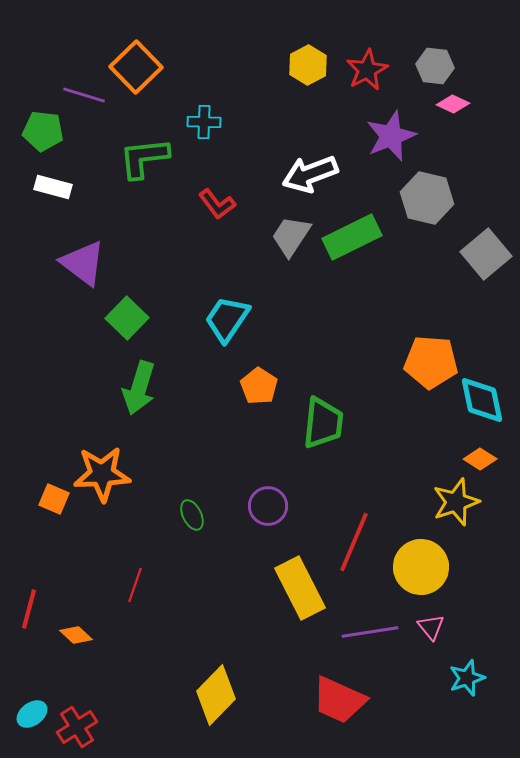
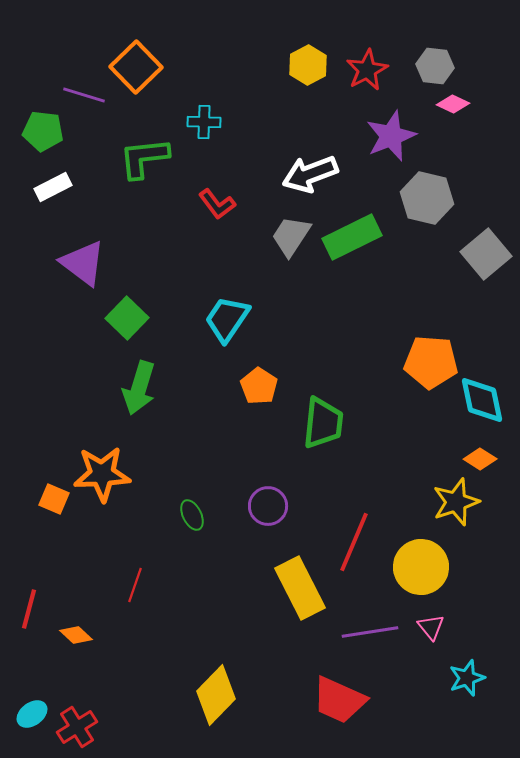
white rectangle at (53, 187): rotated 42 degrees counterclockwise
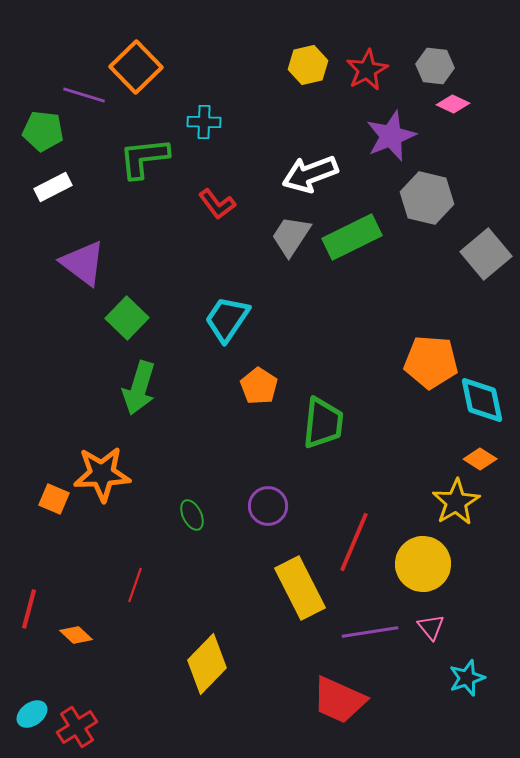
yellow hexagon at (308, 65): rotated 15 degrees clockwise
yellow star at (456, 502): rotated 12 degrees counterclockwise
yellow circle at (421, 567): moved 2 px right, 3 px up
yellow diamond at (216, 695): moved 9 px left, 31 px up
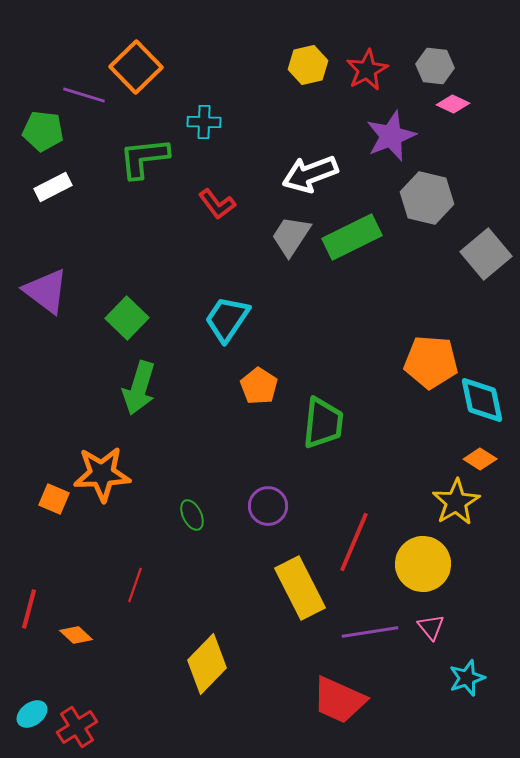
purple triangle at (83, 263): moved 37 px left, 28 px down
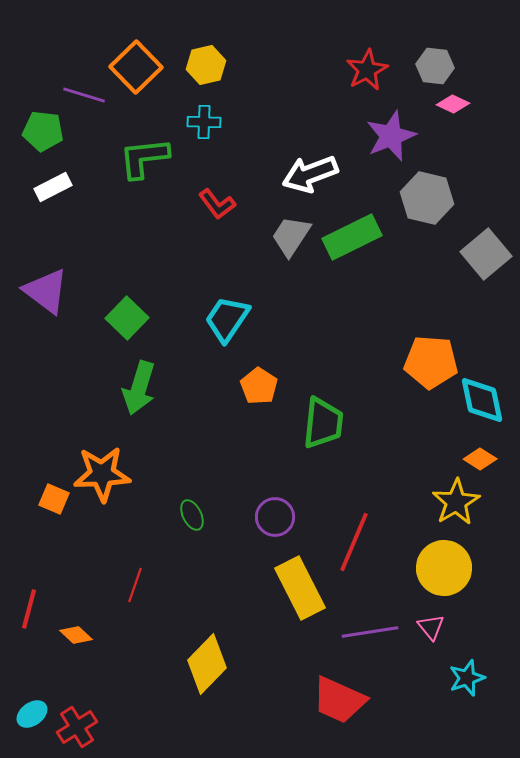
yellow hexagon at (308, 65): moved 102 px left
purple circle at (268, 506): moved 7 px right, 11 px down
yellow circle at (423, 564): moved 21 px right, 4 px down
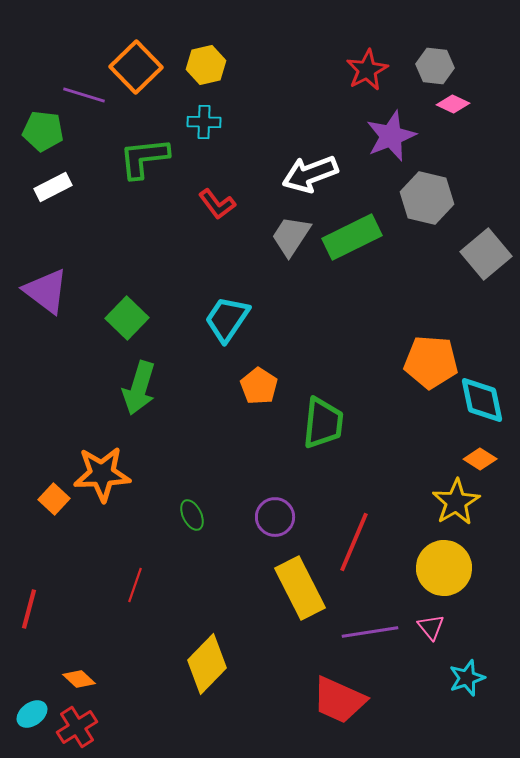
orange square at (54, 499): rotated 20 degrees clockwise
orange diamond at (76, 635): moved 3 px right, 44 px down
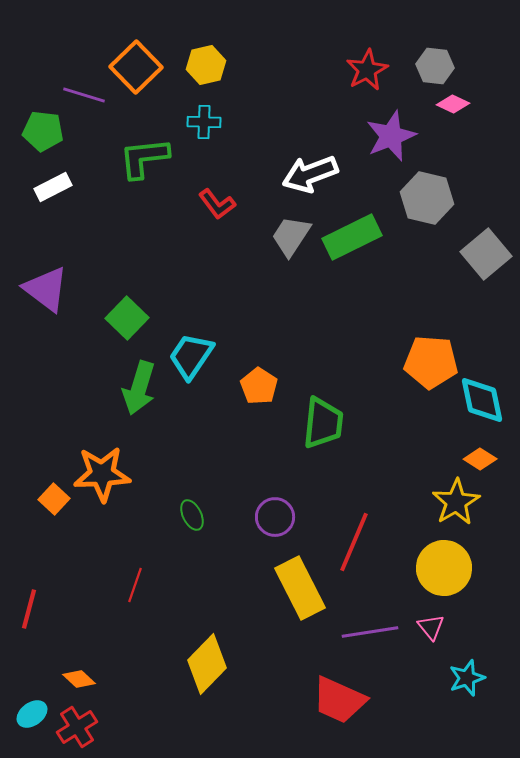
purple triangle at (46, 291): moved 2 px up
cyan trapezoid at (227, 319): moved 36 px left, 37 px down
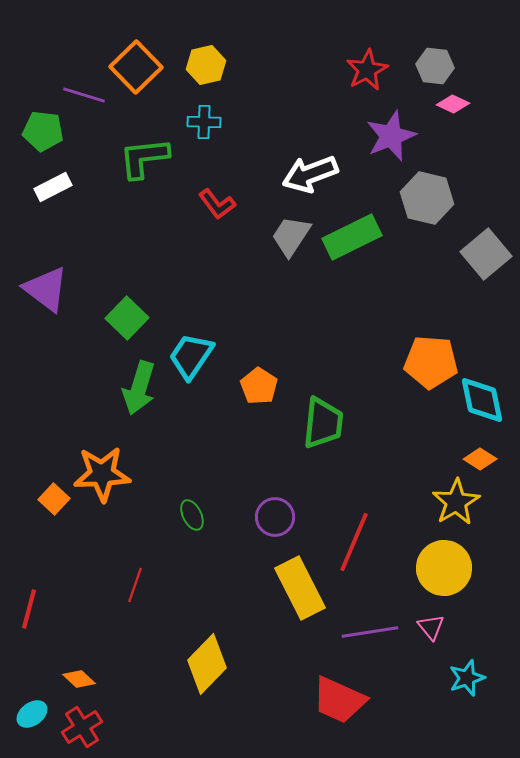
red cross at (77, 727): moved 5 px right
